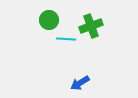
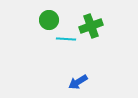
blue arrow: moved 2 px left, 1 px up
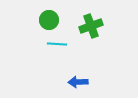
cyan line: moved 9 px left, 5 px down
blue arrow: rotated 30 degrees clockwise
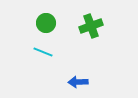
green circle: moved 3 px left, 3 px down
cyan line: moved 14 px left, 8 px down; rotated 18 degrees clockwise
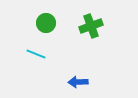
cyan line: moved 7 px left, 2 px down
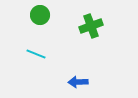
green circle: moved 6 px left, 8 px up
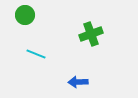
green circle: moved 15 px left
green cross: moved 8 px down
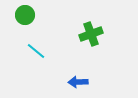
cyan line: moved 3 px up; rotated 18 degrees clockwise
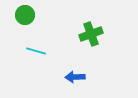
cyan line: rotated 24 degrees counterclockwise
blue arrow: moved 3 px left, 5 px up
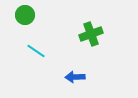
cyan line: rotated 18 degrees clockwise
